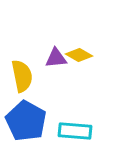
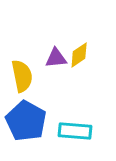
yellow diamond: rotated 64 degrees counterclockwise
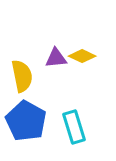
yellow diamond: moved 3 px right, 1 px down; rotated 60 degrees clockwise
cyan rectangle: moved 1 px left, 4 px up; rotated 68 degrees clockwise
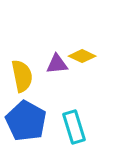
purple triangle: moved 1 px right, 6 px down
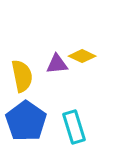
blue pentagon: rotated 6 degrees clockwise
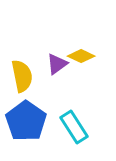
yellow diamond: moved 1 px left
purple triangle: rotated 30 degrees counterclockwise
cyan rectangle: rotated 16 degrees counterclockwise
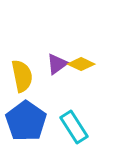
yellow diamond: moved 8 px down
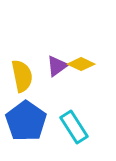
purple triangle: moved 2 px down
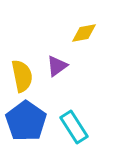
yellow diamond: moved 3 px right, 31 px up; rotated 36 degrees counterclockwise
